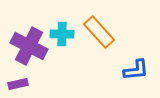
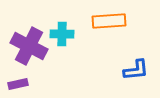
orange rectangle: moved 10 px right, 11 px up; rotated 52 degrees counterclockwise
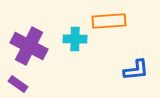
cyan cross: moved 13 px right, 5 px down
purple rectangle: rotated 48 degrees clockwise
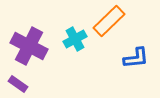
orange rectangle: rotated 40 degrees counterclockwise
cyan cross: rotated 30 degrees counterclockwise
blue L-shape: moved 12 px up
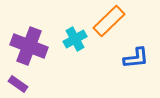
purple cross: rotated 6 degrees counterclockwise
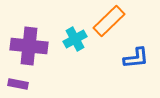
purple cross: rotated 15 degrees counterclockwise
purple rectangle: rotated 24 degrees counterclockwise
